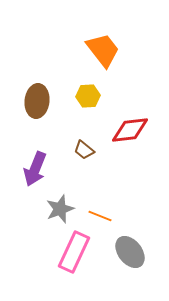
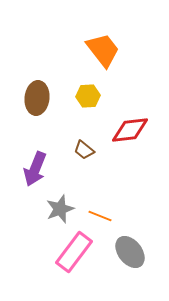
brown ellipse: moved 3 px up
pink rectangle: rotated 12 degrees clockwise
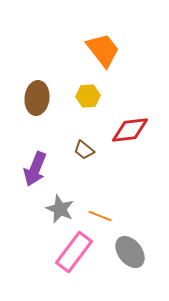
gray star: rotated 28 degrees counterclockwise
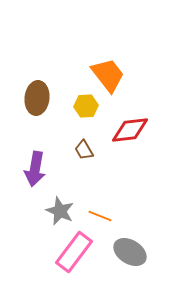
orange trapezoid: moved 5 px right, 25 px down
yellow hexagon: moved 2 px left, 10 px down
brown trapezoid: rotated 20 degrees clockwise
purple arrow: rotated 12 degrees counterclockwise
gray star: moved 2 px down
gray ellipse: rotated 20 degrees counterclockwise
